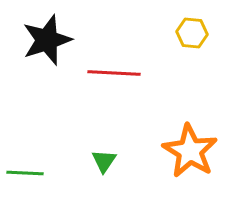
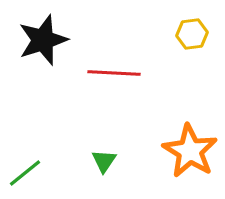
yellow hexagon: moved 1 px down; rotated 12 degrees counterclockwise
black star: moved 4 px left
green line: rotated 42 degrees counterclockwise
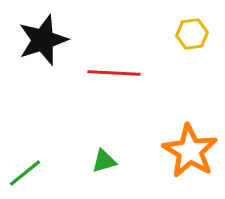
green triangle: rotated 40 degrees clockwise
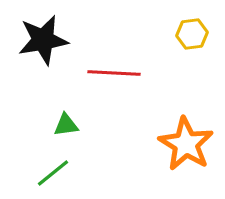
black star: rotated 9 degrees clockwise
orange star: moved 4 px left, 7 px up
green triangle: moved 38 px left, 36 px up; rotated 8 degrees clockwise
green line: moved 28 px right
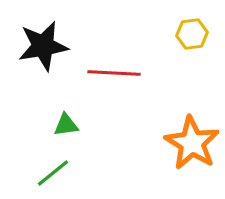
black star: moved 6 px down
orange star: moved 6 px right, 1 px up
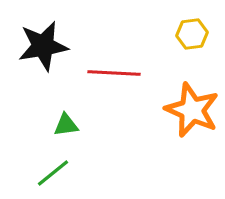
orange star: moved 33 px up; rotated 8 degrees counterclockwise
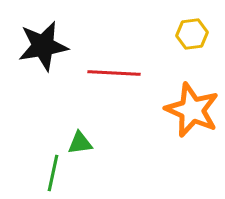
green triangle: moved 14 px right, 18 px down
green line: rotated 39 degrees counterclockwise
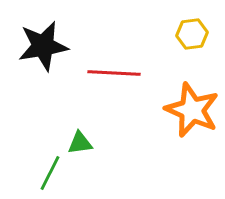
green line: moved 3 px left; rotated 15 degrees clockwise
